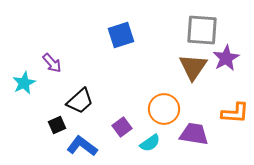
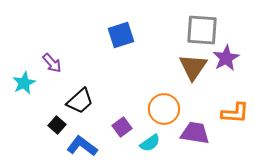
black square: rotated 24 degrees counterclockwise
purple trapezoid: moved 1 px right, 1 px up
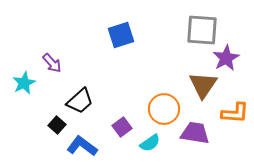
brown triangle: moved 10 px right, 18 px down
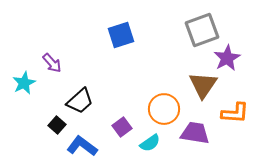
gray square: rotated 24 degrees counterclockwise
purple star: moved 1 px right
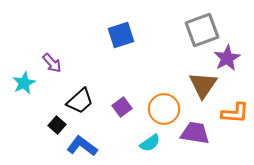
purple square: moved 20 px up
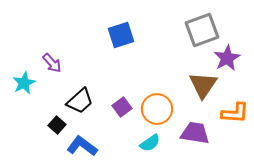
orange circle: moved 7 px left
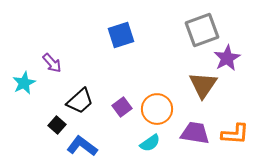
orange L-shape: moved 21 px down
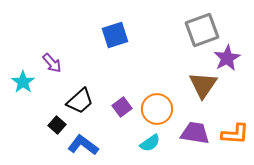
blue square: moved 6 px left
cyan star: moved 1 px left, 1 px up; rotated 10 degrees counterclockwise
blue L-shape: moved 1 px right, 1 px up
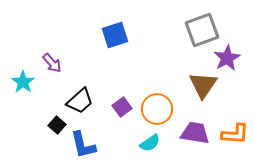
blue L-shape: rotated 140 degrees counterclockwise
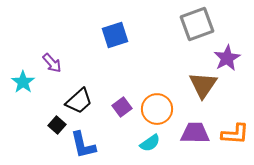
gray square: moved 5 px left, 6 px up
black trapezoid: moved 1 px left
purple trapezoid: rotated 8 degrees counterclockwise
